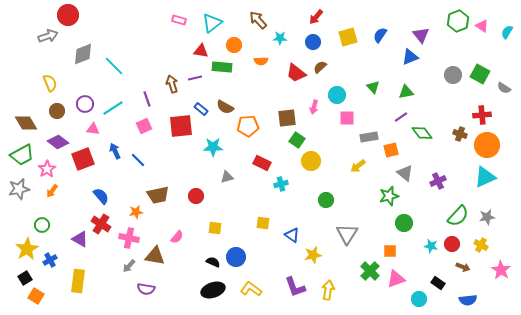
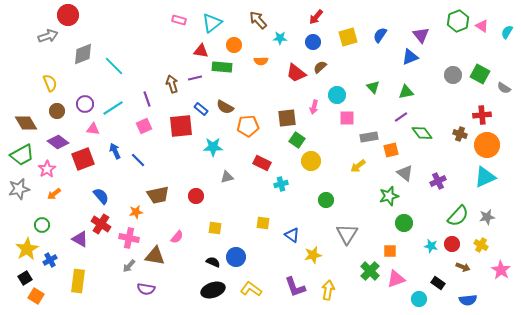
orange arrow at (52, 191): moved 2 px right, 3 px down; rotated 16 degrees clockwise
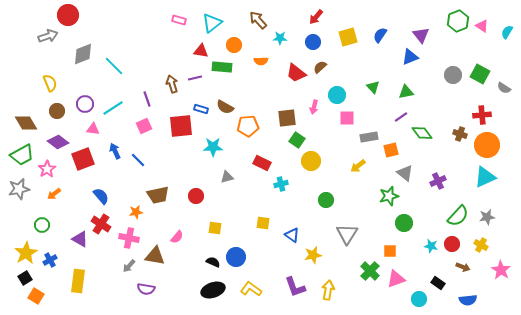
blue rectangle at (201, 109): rotated 24 degrees counterclockwise
yellow star at (27, 249): moved 1 px left, 4 px down
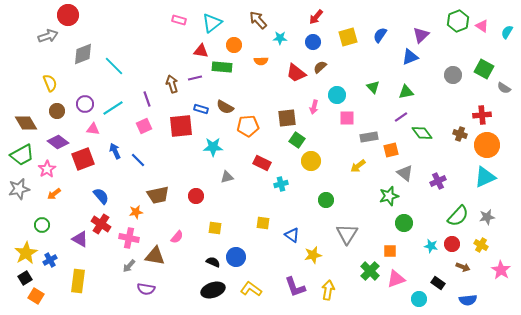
purple triangle at (421, 35): rotated 24 degrees clockwise
green square at (480, 74): moved 4 px right, 5 px up
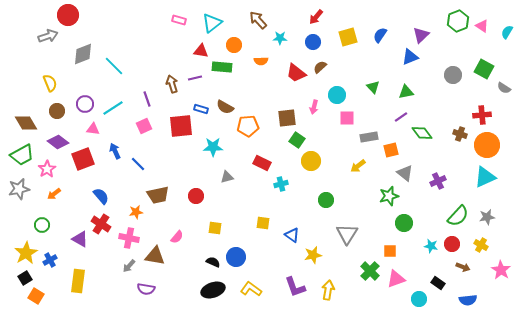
blue line at (138, 160): moved 4 px down
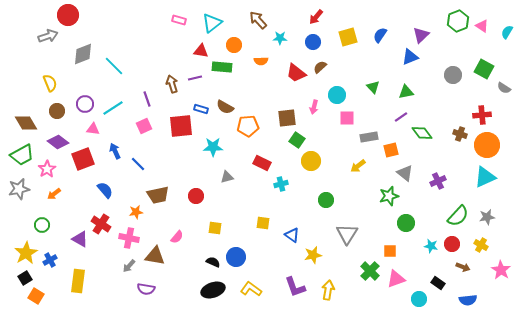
blue semicircle at (101, 196): moved 4 px right, 6 px up
green circle at (404, 223): moved 2 px right
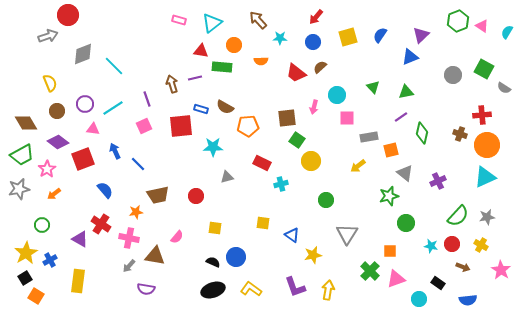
green diamond at (422, 133): rotated 50 degrees clockwise
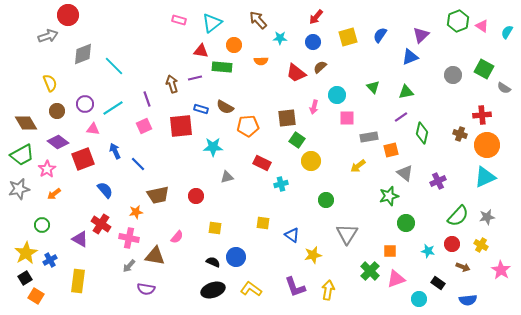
cyan star at (431, 246): moved 3 px left, 5 px down
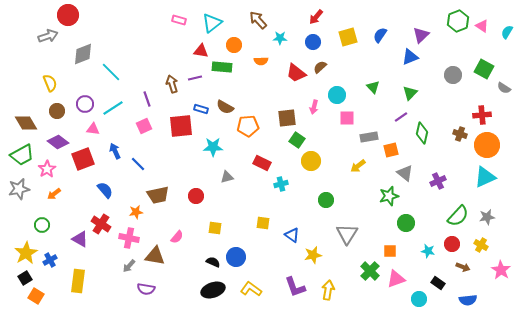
cyan line at (114, 66): moved 3 px left, 6 px down
green triangle at (406, 92): moved 4 px right, 1 px down; rotated 35 degrees counterclockwise
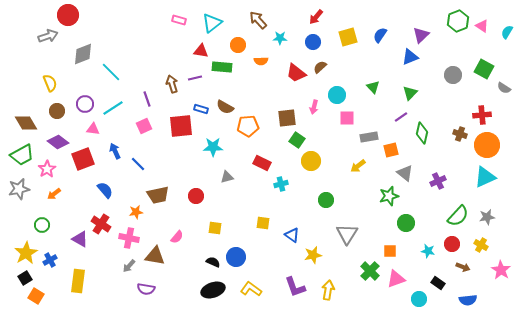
orange circle at (234, 45): moved 4 px right
